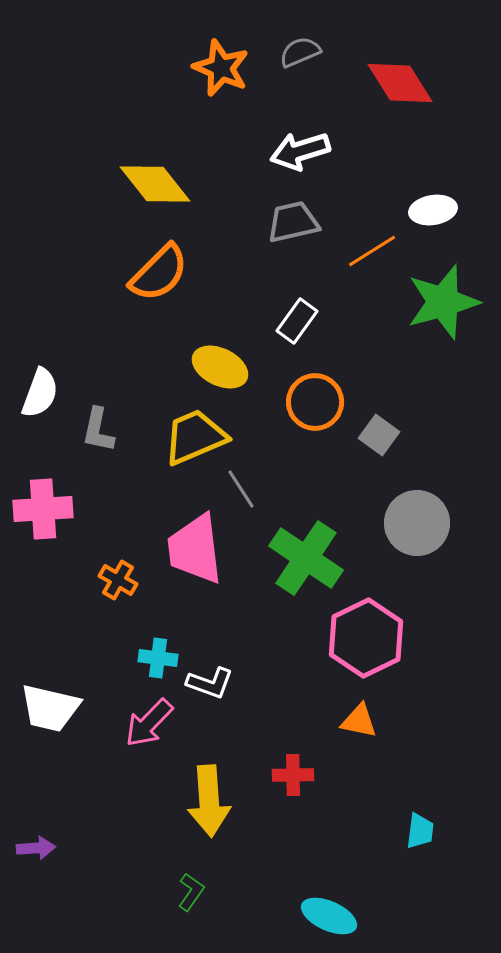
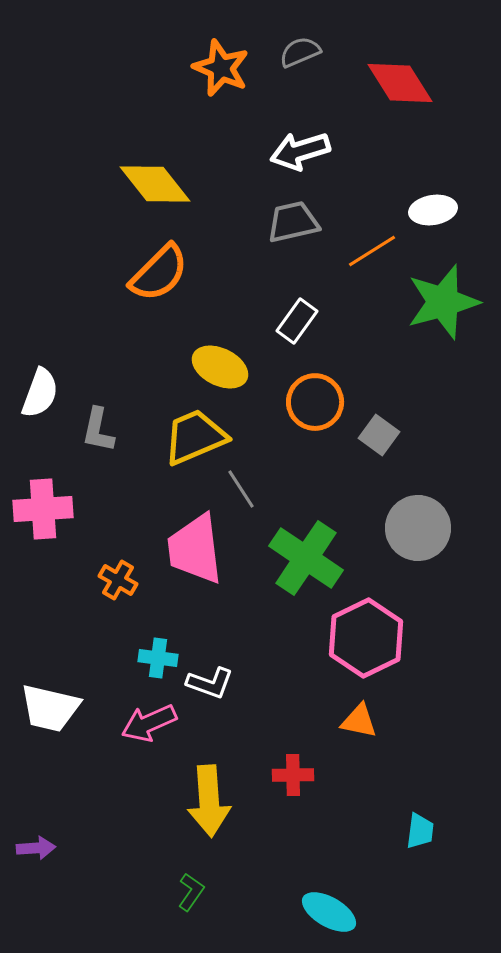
gray circle: moved 1 px right, 5 px down
pink arrow: rotated 22 degrees clockwise
cyan ellipse: moved 4 px up; rotated 6 degrees clockwise
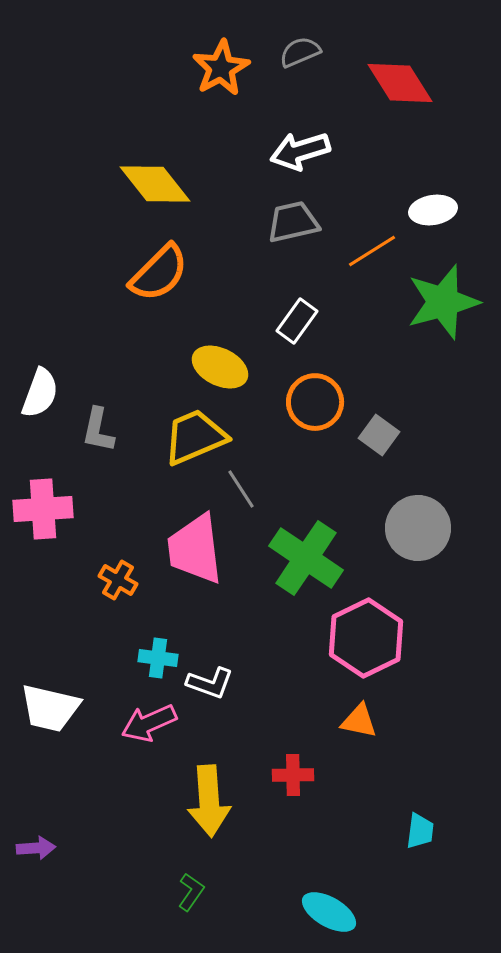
orange star: rotated 20 degrees clockwise
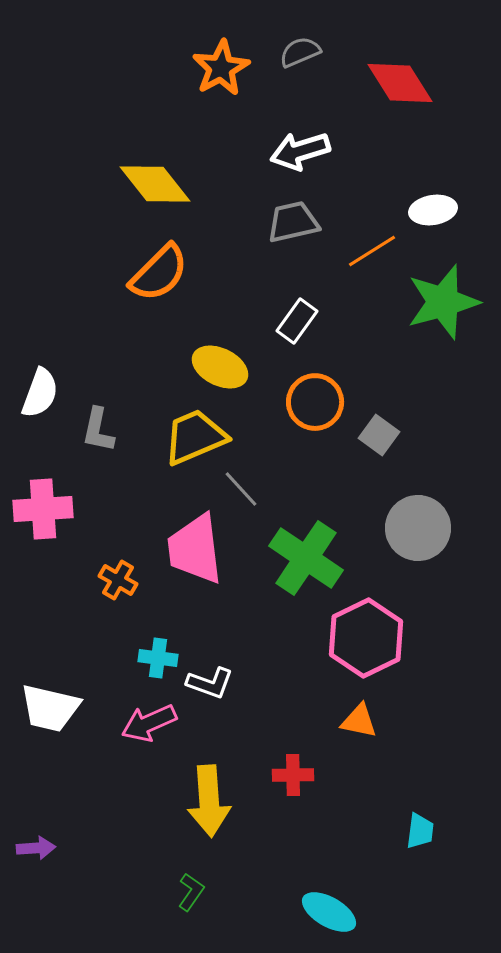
gray line: rotated 9 degrees counterclockwise
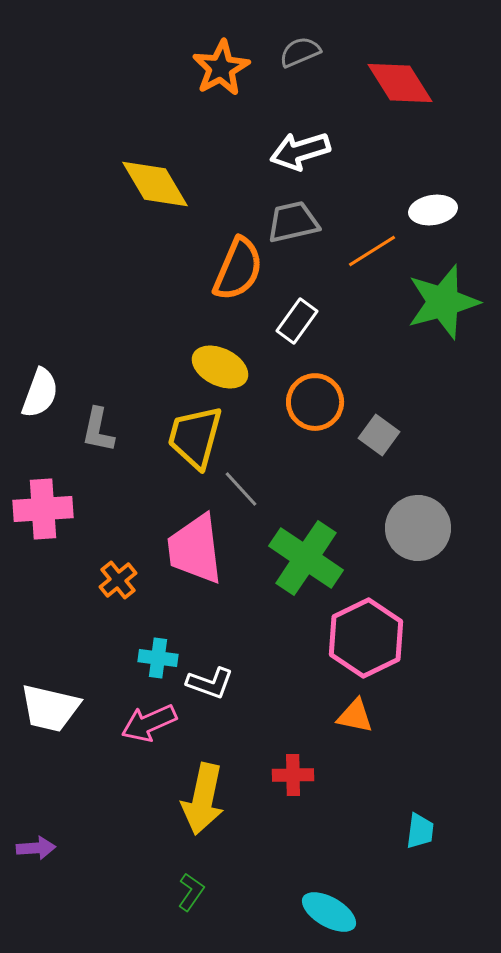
yellow diamond: rotated 8 degrees clockwise
orange semicircle: moved 79 px right, 4 px up; rotated 22 degrees counterclockwise
yellow trapezoid: rotated 52 degrees counterclockwise
orange cross: rotated 21 degrees clockwise
orange triangle: moved 4 px left, 5 px up
yellow arrow: moved 6 px left, 2 px up; rotated 16 degrees clockwise
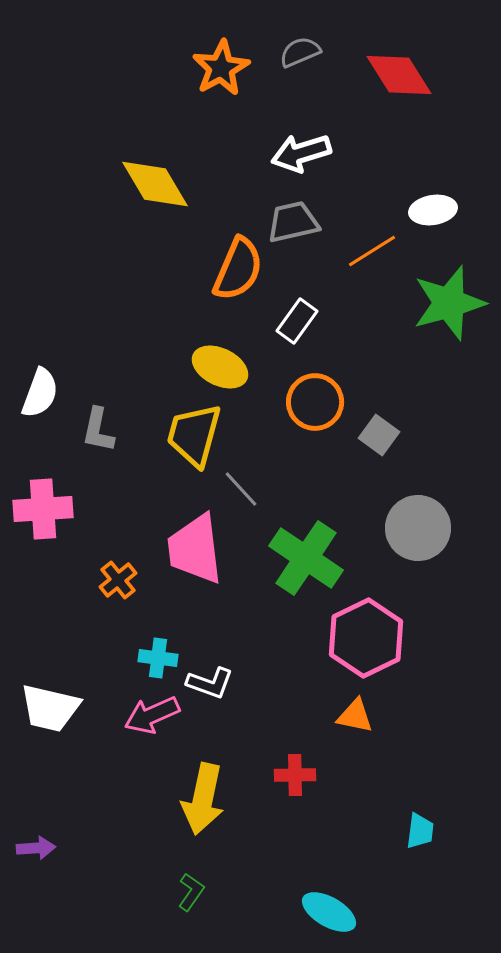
red diamond: moved 1 px left, 8 px up
white arrow: moved 1 px right, 2 px down
green star: moved 6 px right, 1 px down
yellow trapezoid: moved 1 px left, 2 px up
pink arrow: moved 3 px right, 8 px up
red cross: moved 2 px right
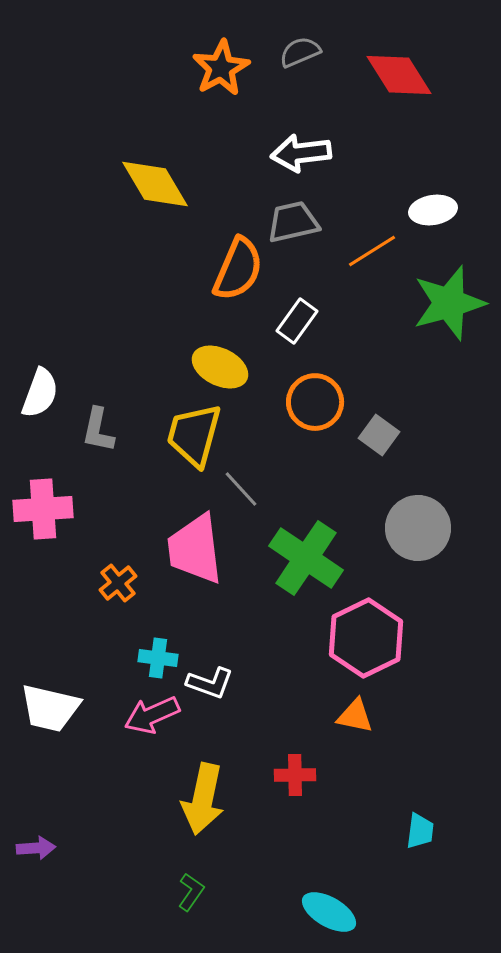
white arrow: rotated 10 degrees clockwise
orange cross: moved 3 px down
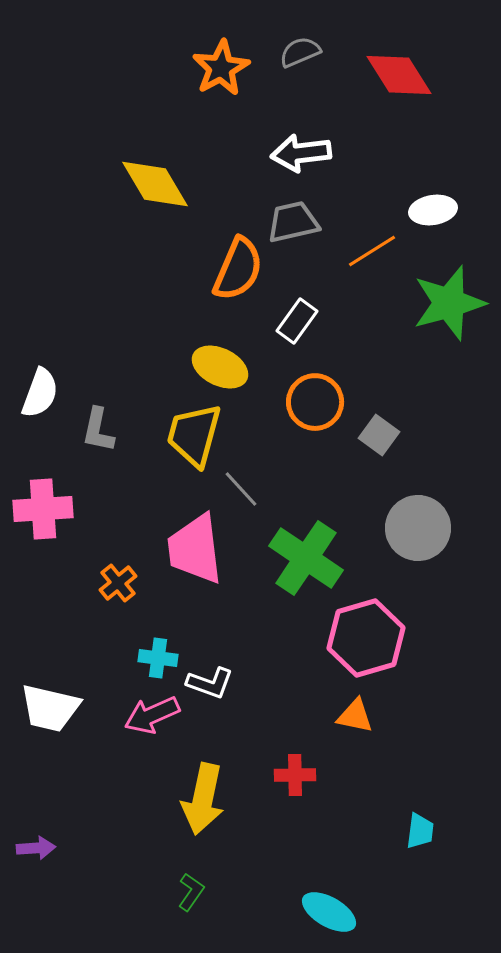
pink hexagon: rotated 10 degrees clockwise
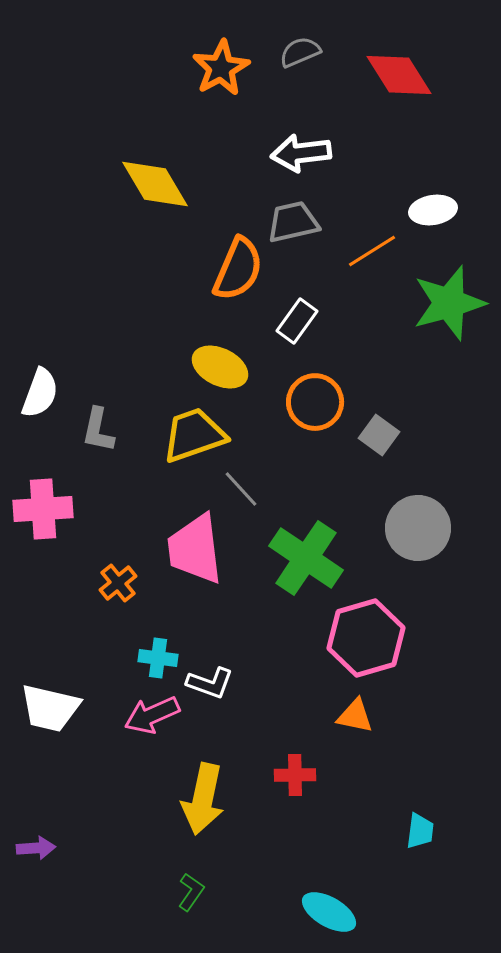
yellow trapezoid: rotated 56 degrees clockwise
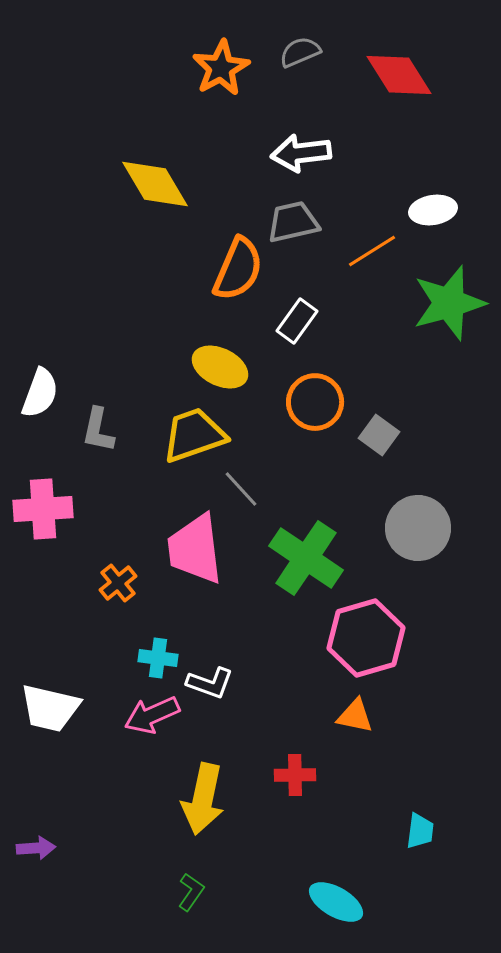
cyan ellipse: moved 7 px right, 10 px up
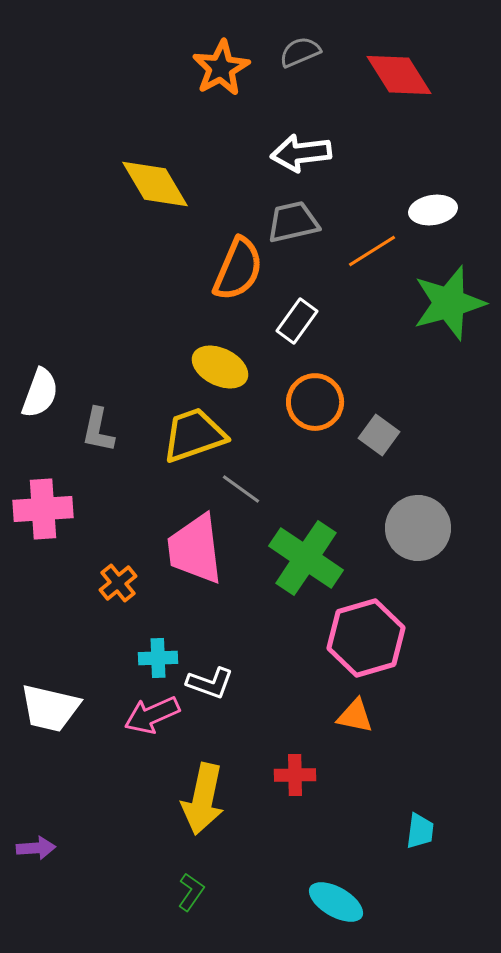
gray line: rotated 12 degrees counterclockwise
cyan cross: rotated 9 degrees counterclockwise
